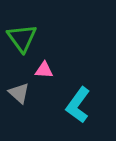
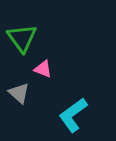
pink triangle: moved 1 px left, 1 px up; rotated 18 degrees clockwise
cyan L-shape: moved 5 px left, 10 px down; rotated 18 degrees clockwise
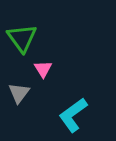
pink triangle: rotated 36 degrees clockwise
gray triangle: rotated 25 degrees clockwise
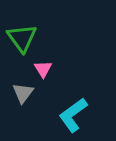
gray triangle: moved 4 px right
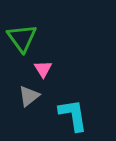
gray triangle: moved 6 px right, 3 px down; rotated 15 degrees clockwise
cyan L-shape: rotated 117 degrees clockwise
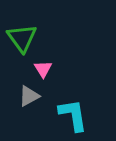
gray triangle: rotated 10 degrees clockwise
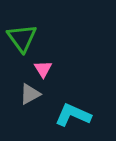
gray triangle: moved 1 px right, 2 px up
cyan L-shape: rotated 57 degrees counterclockwise
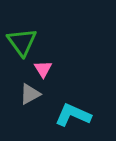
green triangle: moved 4 px down
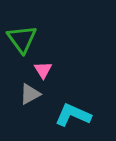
green triangle: moved 3 px up
pink triangle: moved 1 px down
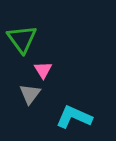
gray triangle: rotated 25 degrees counterclockwise
cyan L-shape: moved 1 px right, 2 px down
